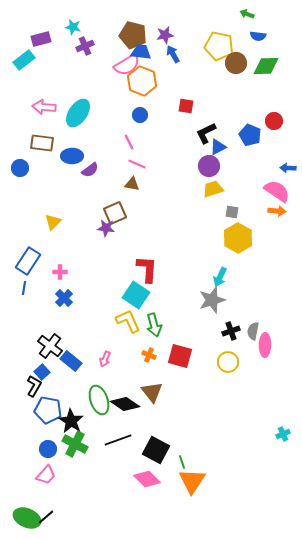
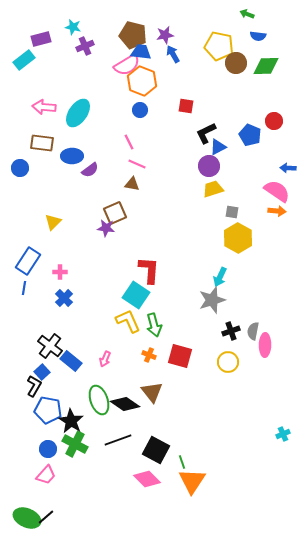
blue circle at (140, 115): moved 5 px up
red L-shape at (147, 269): moved 2 px right, 1 px down
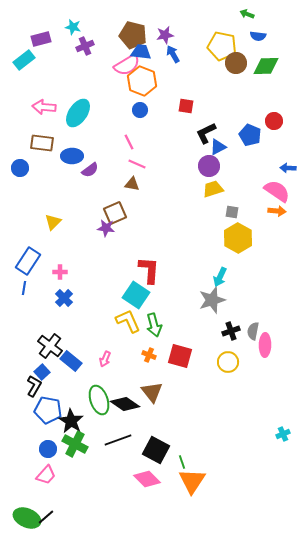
yellow pentagon at (219, 46): moved 3 px right
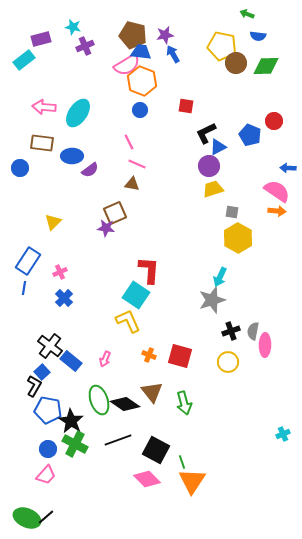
pink cross at (60, 272): rotated 24 degrees counterclockwise
green arrow at (154, 325): moved 30 px right, 78 px down
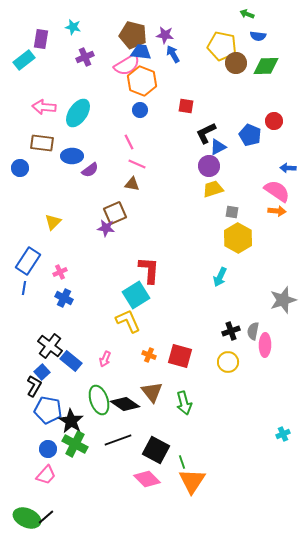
purple star at (165, 35): rotated 18 degrees clockwise
purple rectangle at (41, 39): rotated 66 degrees counterclockwise
purple cross at (85, 46): moved 11 px down
cyan square at (136, 295): rotated 24 degrees clockwise
blue cross at (64, 298): rotated 18 degrees counterclockwise
gray star at (212, 300): moved 71 px right
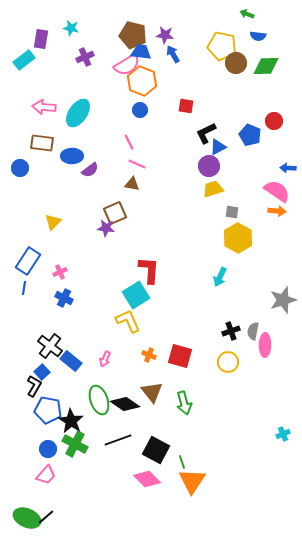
cyan star at (73, 27): moved 2 px left, 1 px down
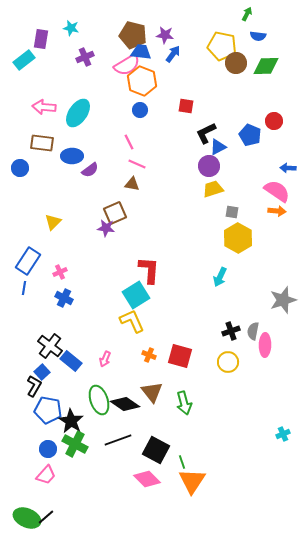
green arrow at (247, 14): rotated 96 degrees clockwise
blue arrow at (173, 54): rotated 66 degrees clockwise
yellow L-shape at (128, 321): moved 4 px right
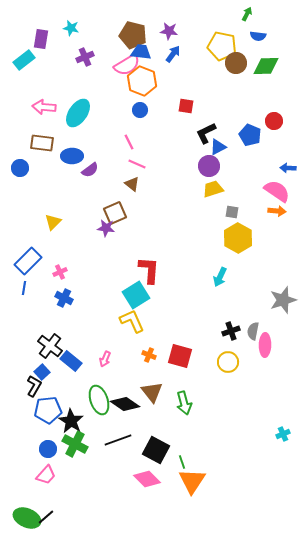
purple star at (165, 35): moved 4 px right, 4 px up
brown triangle at (132, 184): rotated 28 degrees clockwise
blue rectangle at (28, 261): rotated 12 degrees clockwise
blue pentagon at (48, 410): rotated 16 degrees counterclockwise
